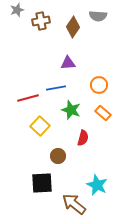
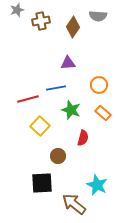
red line: moved 1 px down
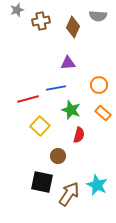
brown diamond: rotated 10 degrees counterclockwise
red semicircle: moved 4 px left, 3 px up
black square: moved 1 px up; rotated 15 degrees clockwise
brown arrow: moved 5 px left, 10 px up; rotated 85 degrees clockwise
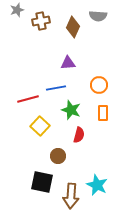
orange rectangle: rotated 49 degrees clockwise
brown arrow: moved 2 px right, 2 px down; rotated 150 degrees clockwise
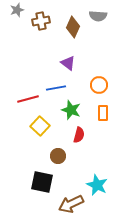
purple triangle: rotated 42 degrees clockwise
brown arrow: moved 8 px down; rotated 60 degrees clockwise
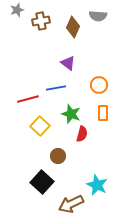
green star: moved 4 px down
red semicircle: moved 3 px right, 1 px up
black square: rotated 30 degrees clockwise
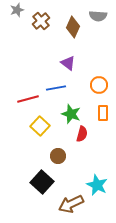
brown cross: rotated 30 degrees counterclockwise
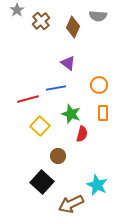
gray star: rotated 16 degrees counterclockwise
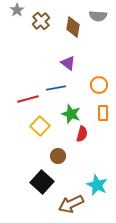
brown diamond: rotated 15 degrees counterclockwise
